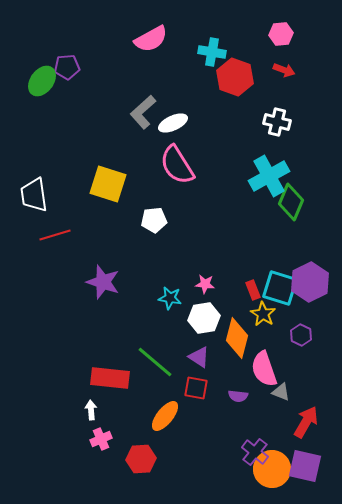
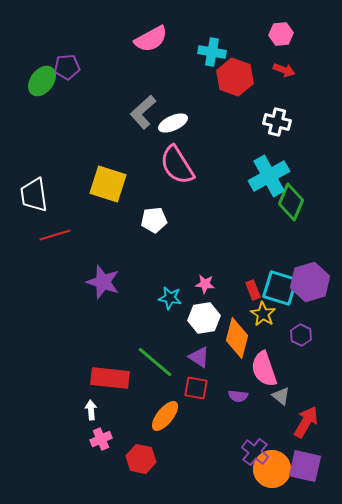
purple hexagon at (310, 282): rotated 9 degrees clockwise
gray triangle at (281, 392): moved 4 px down; rotated 18 degrees clockwise
red hexagon at (141, 459): rotated 16 degrees clockwise
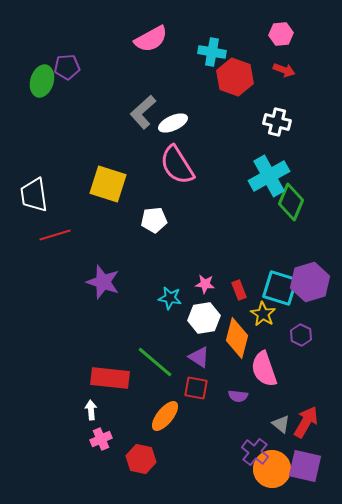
green ellipse at (42, 81): rotated 20 degrees counterclockwise
red rectangle at (253, 290): moved 14 px left
gray triangle at (281, 396): moved 28 px down
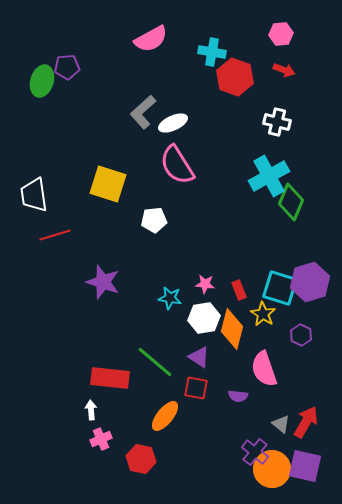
orange diamond at (237, 338): moved 5 px left, 9 px up
